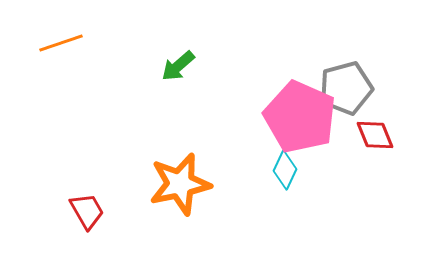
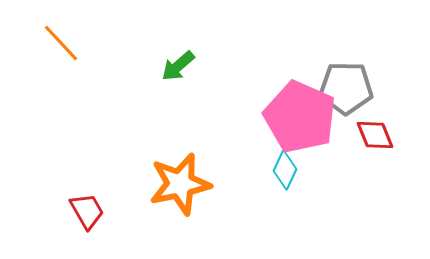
orange line: rotated 66 degrees clockwise
gray pentagon: rotated 16 degrees clockwise
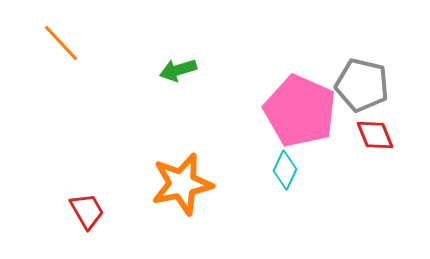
green arrow: moved 4 px down; rotated 24 degrees clockwise
gray pentagon: moved 16 px right, 3 px up; rotated 12 degrees clockwise
pink pentagon: moved 6 px up
orange star: moved 2 px right
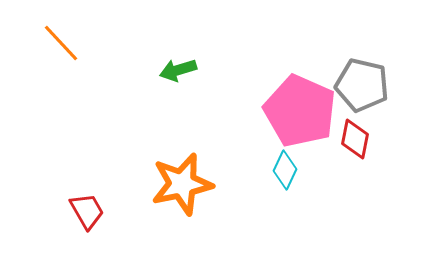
red diamond: moved 20 px left, 4 px down; rotated 33 degrees clockwise
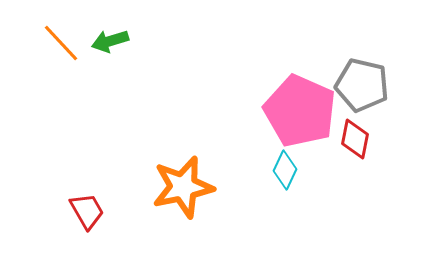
green arrow: moved 68 px left, 29 px up
orange star: moved 1 px right, 3 px down
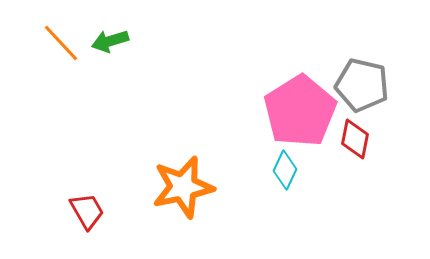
pink pentagon: rotated 16 degrees clockwise
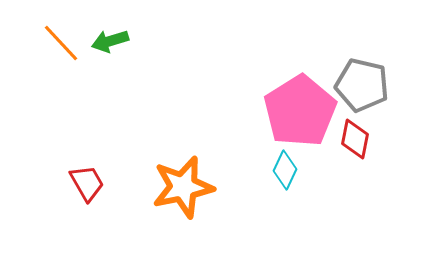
red trapezoid: moved 28 px up
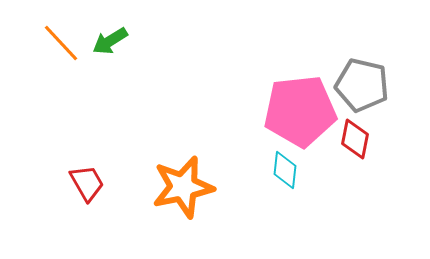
green arrow: rotated 15 degrees counterclockwise
pink pentagon: rotated 26 degrees clockwise
cyan diamond: rotated 18 degrees counterclockwise
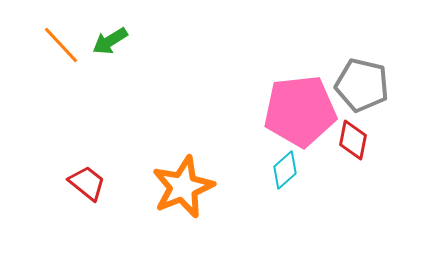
orange line: moved 2 px down
red diamond: moved 2 px left, 1 px down
cyan diamond: rotated 42 degrees clockwise
red trapezoid: rotated 21 degrees counterclockwise
orange star: rotated 10 degrees counterclockwise
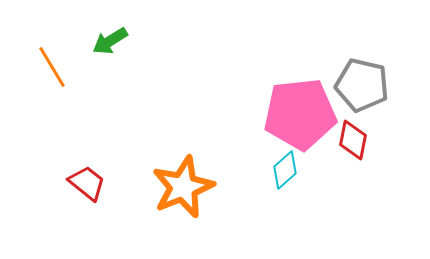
orange line: moved 9 px left, 22 px down; rotated 12 degrees clockwise
pink pentagon: moved 3 px down
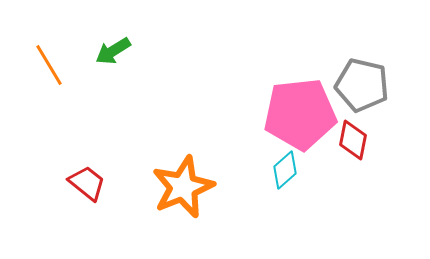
green arrow: moved 3 px right, 10 px down
orange line: moved 3 px left, 2 px up
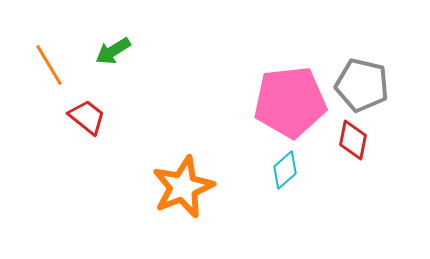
pink pentagon: moved 10 px left, 12 px up
red trapezoid: moved 66 px up
